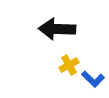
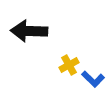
black arrow: moved 28 px left, 2 px down
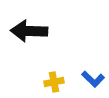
yellow cross: moved 15 px left, 17 px down; rotated 18 degrees clockwise
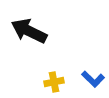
black arrow: rotated 24 degrees clockwise
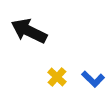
yellow cross: moved 3 px right, 5 px up; rotated 36 degrees counterclockwise
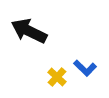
blue L-shape: moved 8 px left, 11 px up
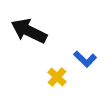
blue L-shape: moved 9 px up
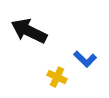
yellow cross: rotated 18 degrees counterclockwise
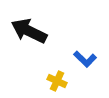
yellow cross: moved 4 px down
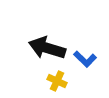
black arrow: moved 18 px right, 17 px down; rotated 9 degrees counterclockwise
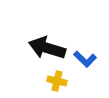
yellow cross: rotated 12 degrees counterclockwise
